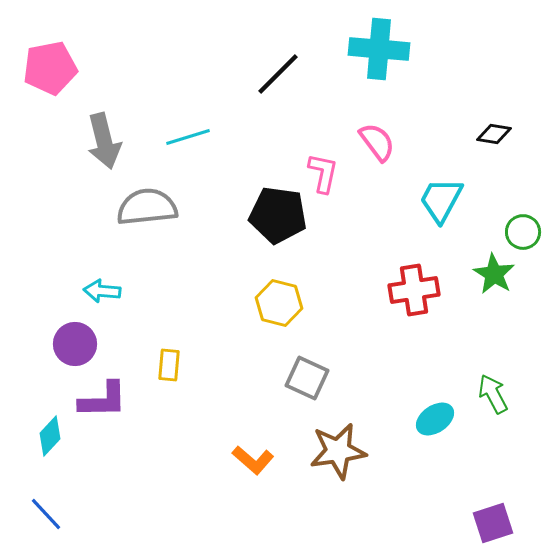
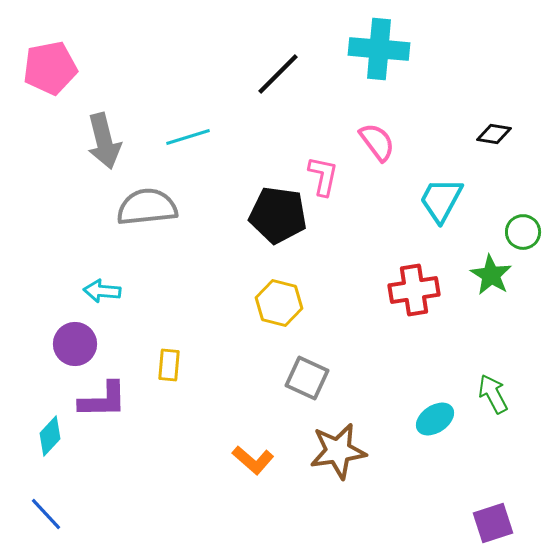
pink L-shape: moved 3 px down
green star: moved 3 px left, 1 px down
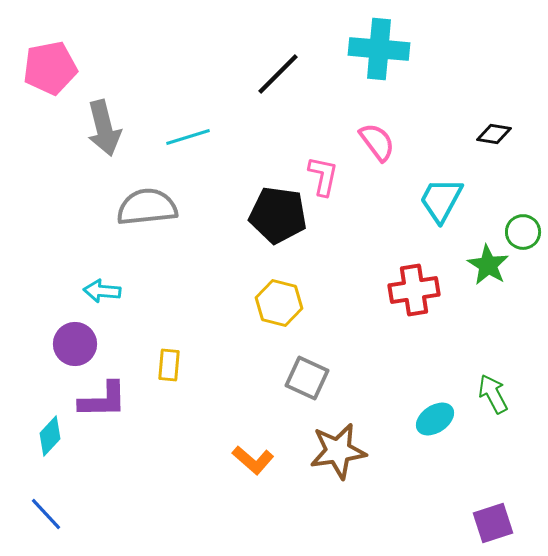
gray arrow: moved 13 px up
green star: moved 3 px left, 10 px up
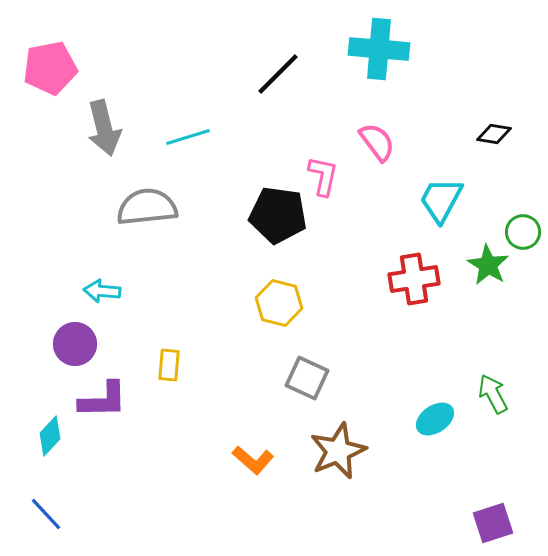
red cross: moved 11 px up
brown star: rotated 14 degrees counterclockwise
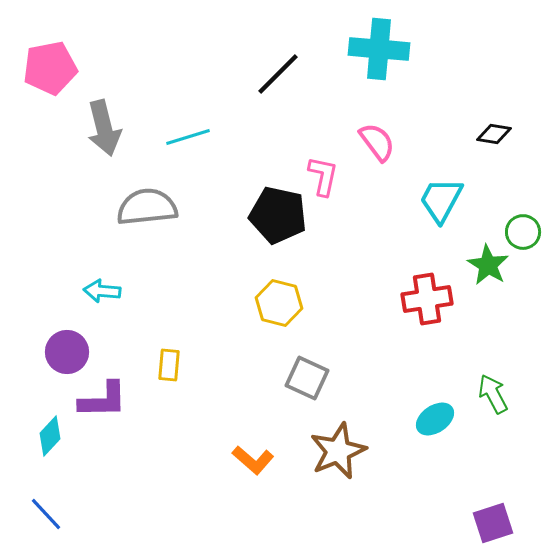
black pentagon: rotated 4 degrees clockwise
red cross: moved 13 px right, 20 px down
purple circle: moved 8 px left, 8 px down
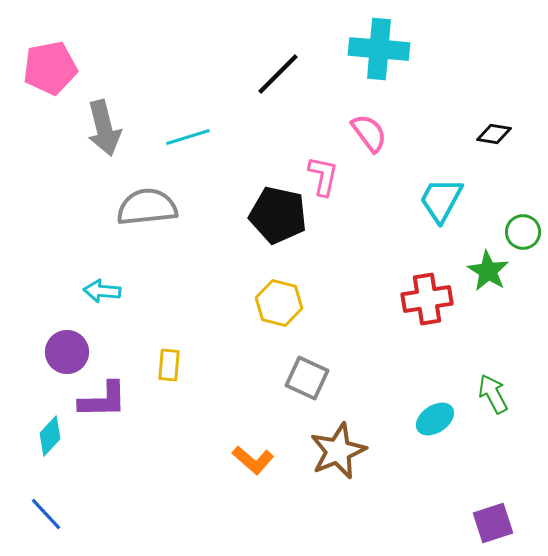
pink semicircle: moved 8 px left, 9 px up
green star: moved 6 px down
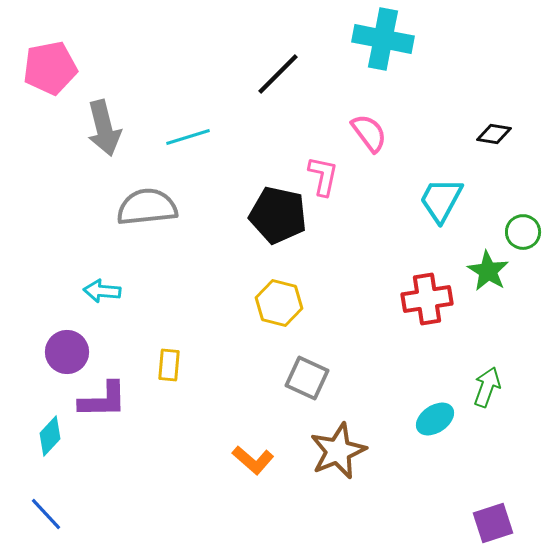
cyan cross: moved 4 px right, 10 px up; rotated 6 degrees clockwise
green arrow: moved 6 px left, 7 px up; rotated 48 degrees clockwise
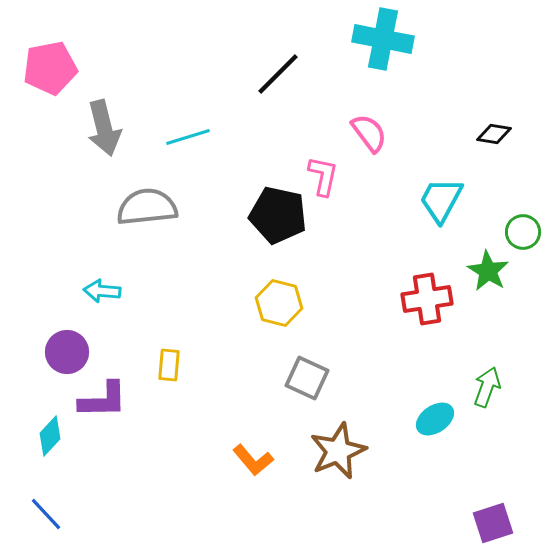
orange L-shape: rotated 9 degrees clockwise
